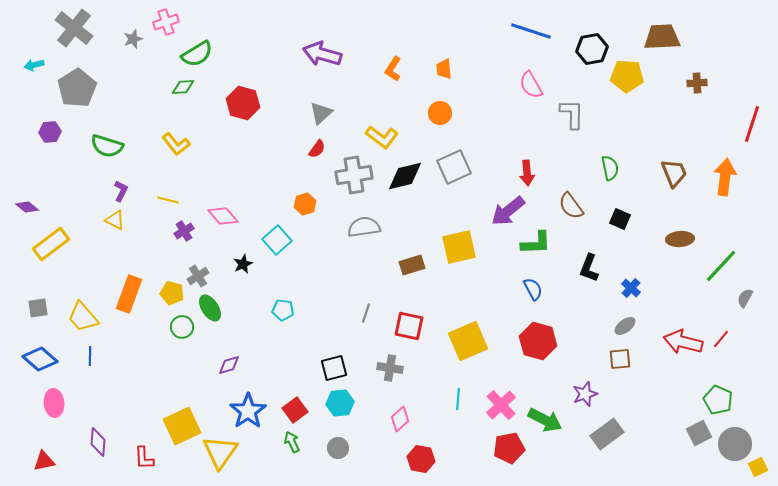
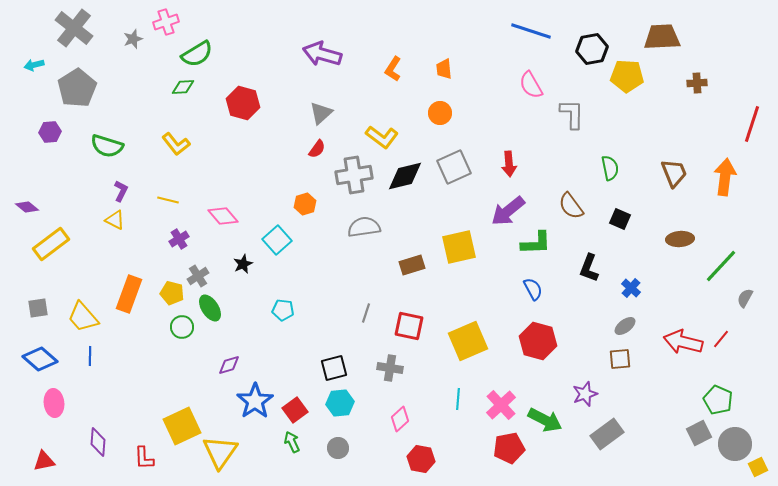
red arrow at (527, 173): moved 18 px left, 9 px up
purple cross at (184, 231): moved 5 px left, 8 px down
blue star at (248, 411): moved 7 px right, 10 px up
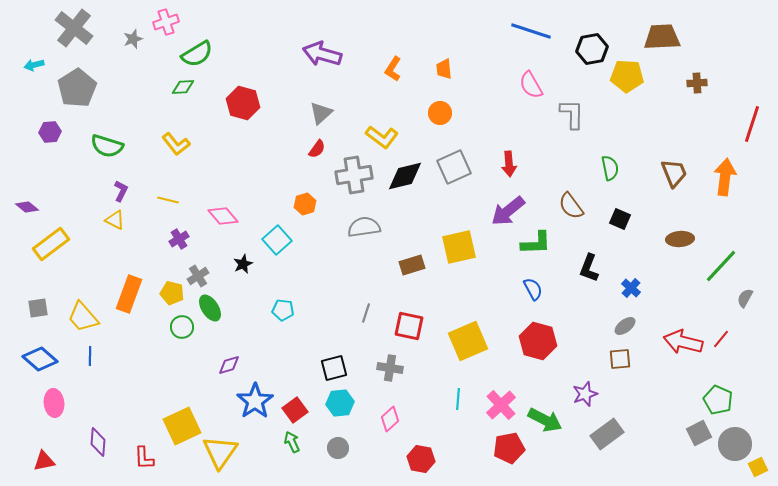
pink diamond at (400, 419): moved 10 px left
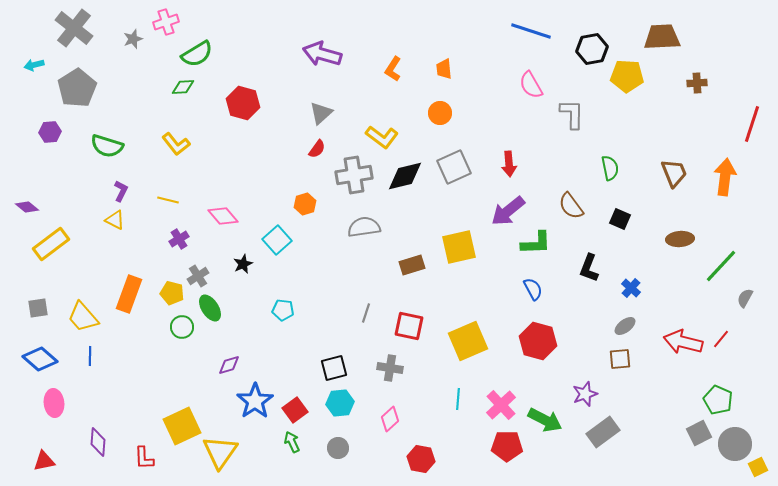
gray rectangle at (607, 434): moved 4 px left, 2 px up
red pentagon at (509, 448): moved 2 px left, 2 px up; rotated 12 degrees clockwise
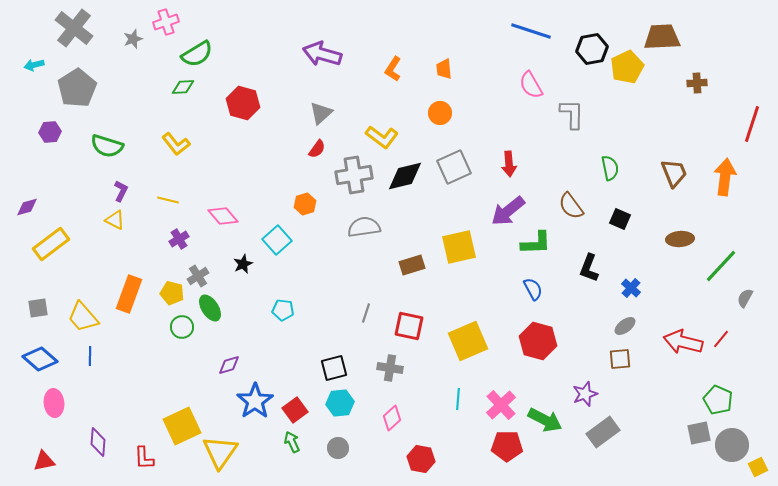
yellow pentagon at (627, 76): moved 9 px up; rotated 28 degrees counterclockwise
purple diamond at (27, 207): rotated 55 degrees counterclockwise
pink diamond at (390, 419): moved 2 px right, 1 px up
gray square at (699, 433): rotated 15 degrees clockwise
gray circle at (735, 444): moved 3 px left, 1 px down
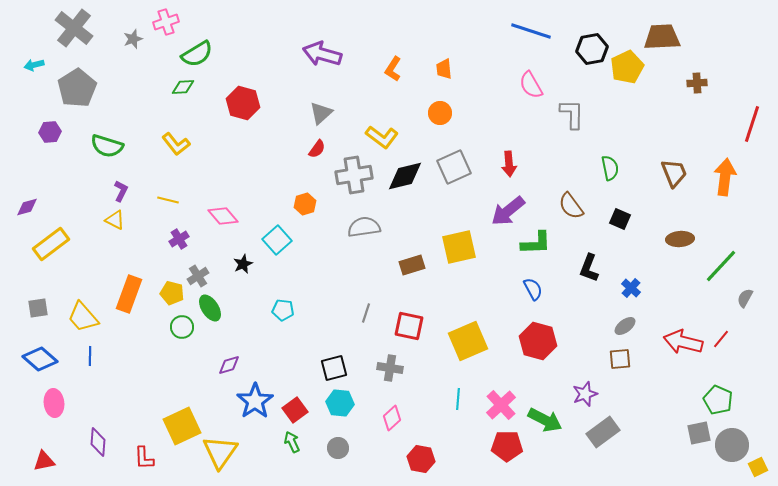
cyan hexagon at (340, 403): rotated 12 degrees clockwise
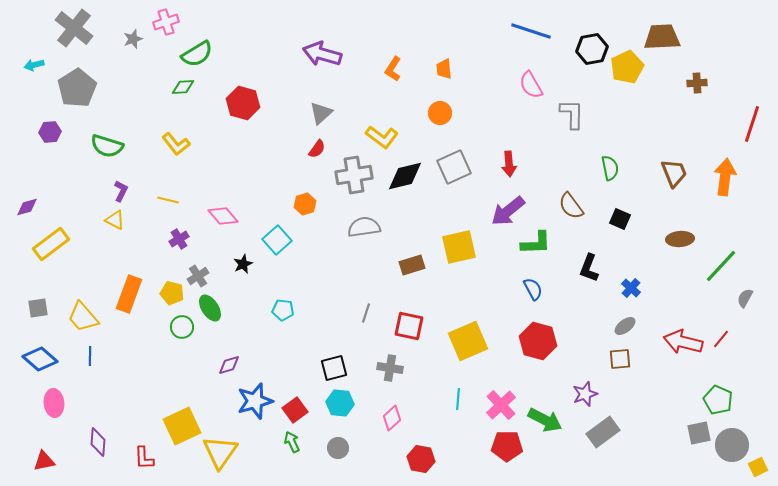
blue star at (255, 401): rotated 18 degrees clockwise
